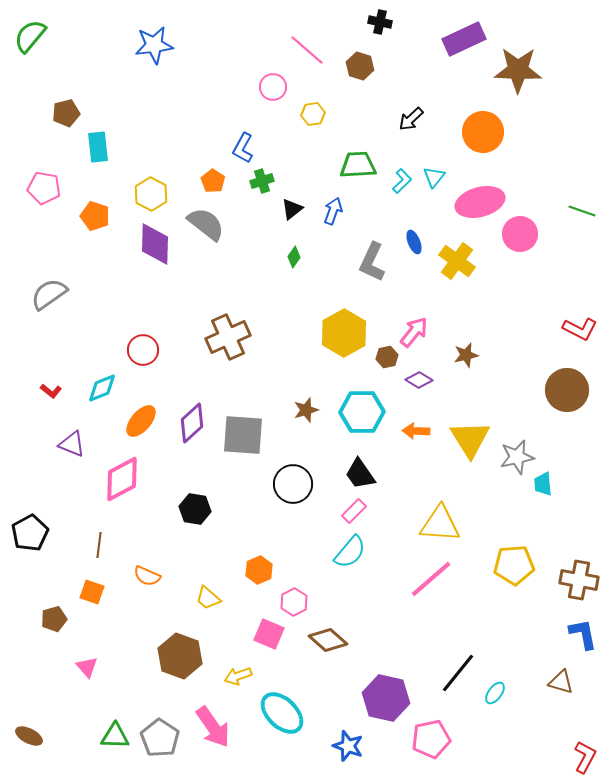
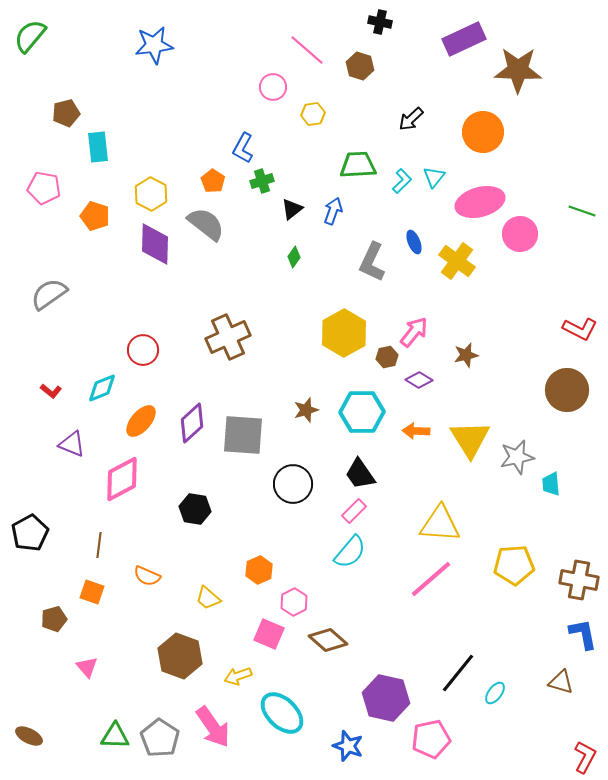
cyan trapezoid at (543, 484): moved 8 px right
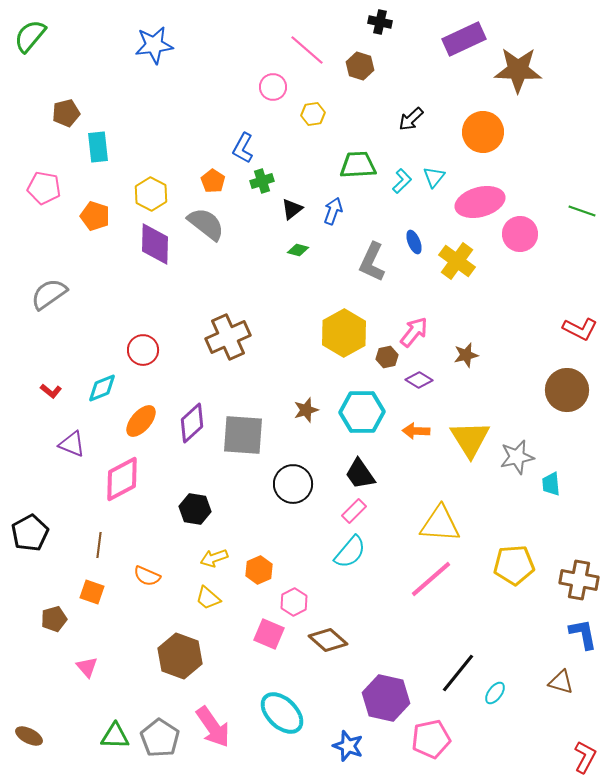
green diamond at (294, 257): moved 4 px right, 7 px up; rotated 70 degrees clockwise
yellow arrow at (238, 676): moved 24 px left, 118 px up
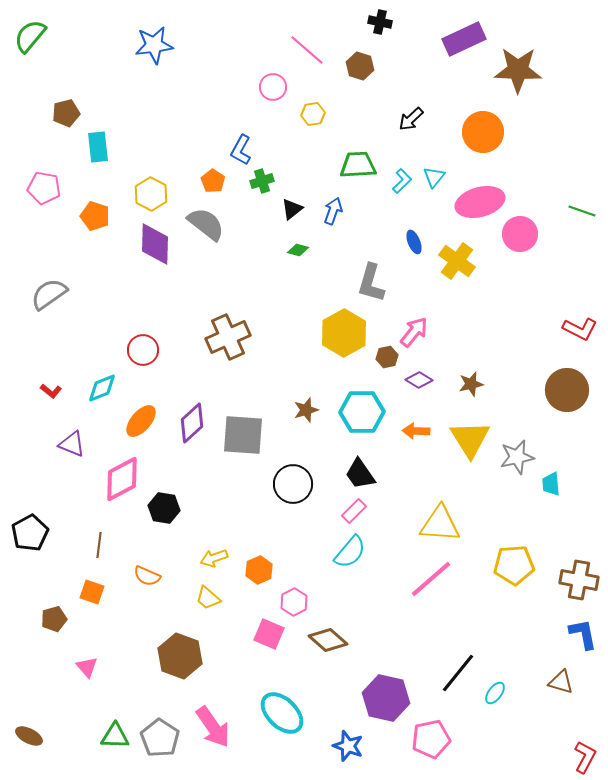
blue L-shape at (243, 148): moved 2 px left, 2 px down
gray L-shape at (372, 262): moved 1 px left, 21 px down; rotated 9 degrees counterclockwise
brown star at (466, 355): moved 5 px right, 29 px down
black hexagon at (195, 509): moved 31 px left, 1 px up
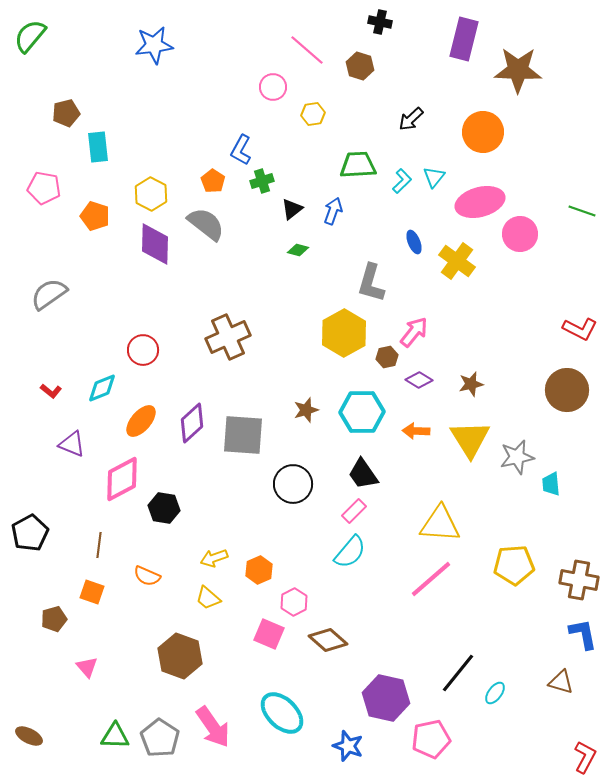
purple rectangle at (464, 39): rotated 51 degrees counterclockwise
black trapezoid at (360, 474): moved 3 px right
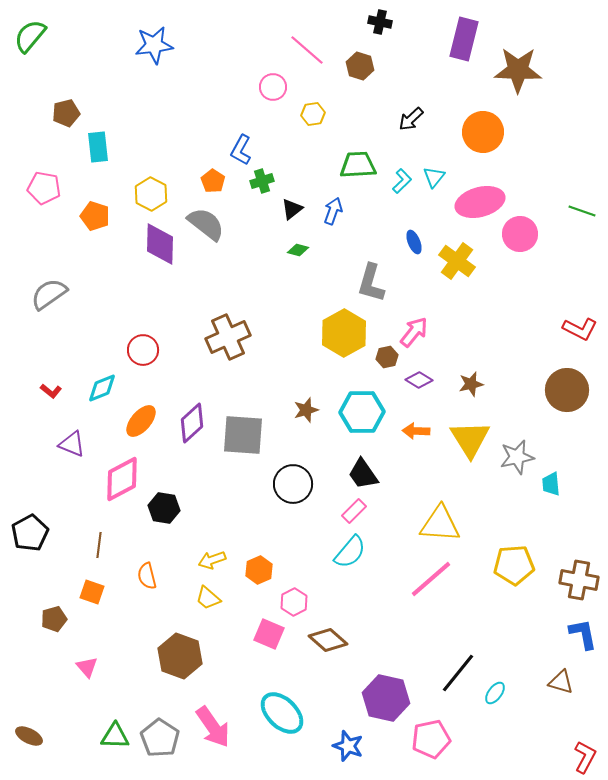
purple diamond at (155, 244): moved 5 px right
yellow arrow at (214, 558): moved 2 px left, 2 px down
orange semicircle at (147, 576): rotated 52 degrees clockwise
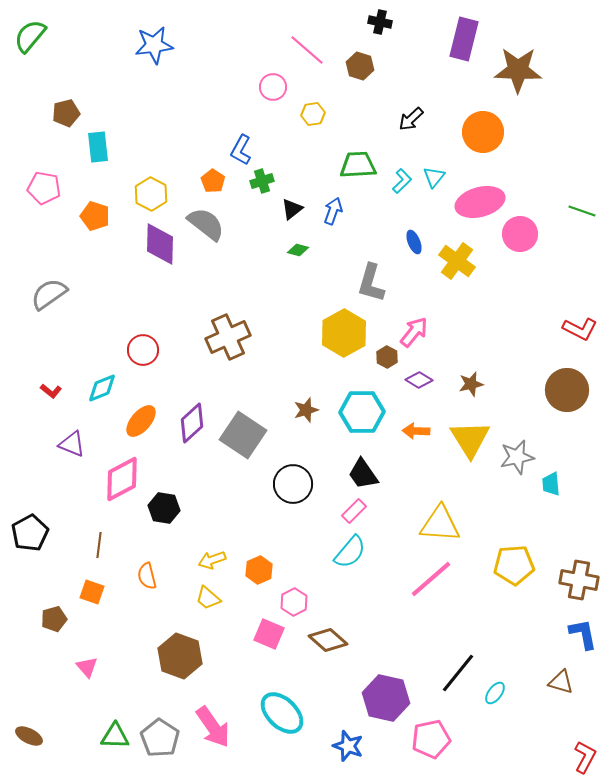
brown hexagon at (387, 357): rotated 20 degrees counterclockwise
gray square at (243, 435): rotated 30 degrees clockwise
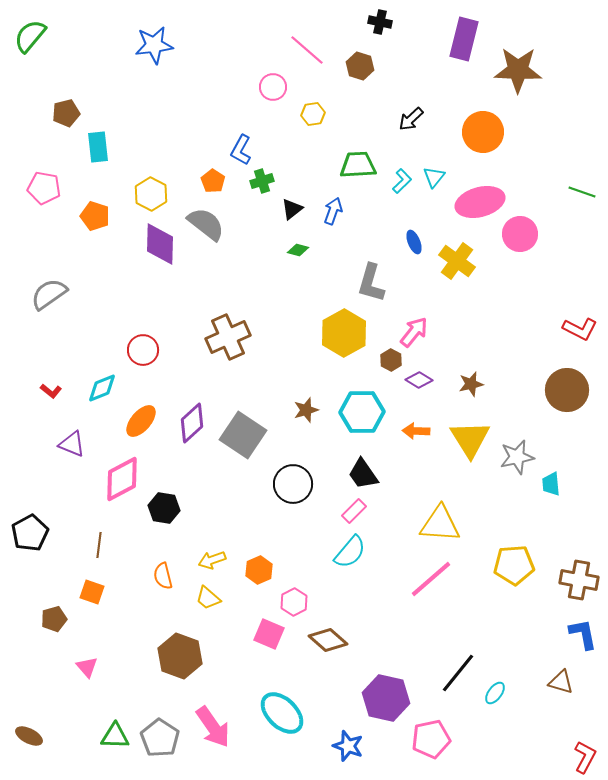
green line at (582, 211): moved 19 px up
brown hexagon at (387, 357): moved 4 px right, 3 px down
orange semicircle at (147, 576): moved 16 px right
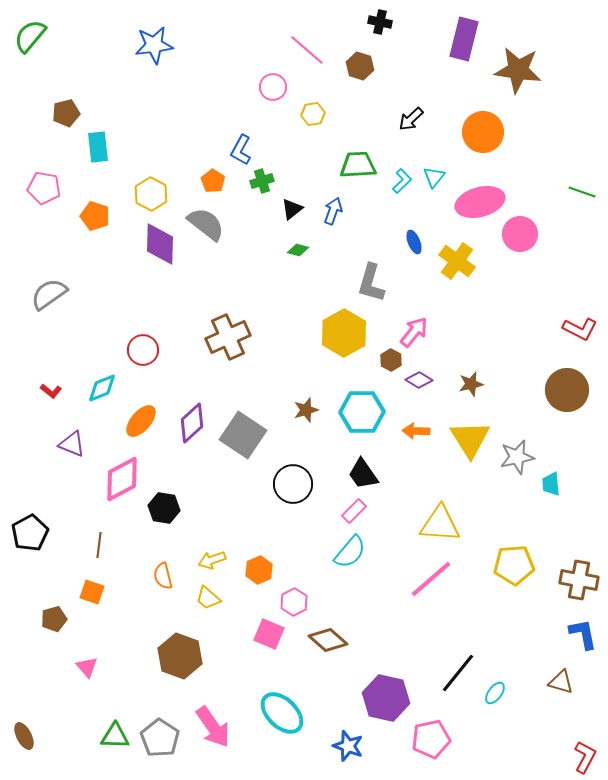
brown star at (518, 70): rotated 6 degrees clockwise
brown ellipse at (29, 736): moved 5 px left; rotated 36 degrees clockwise
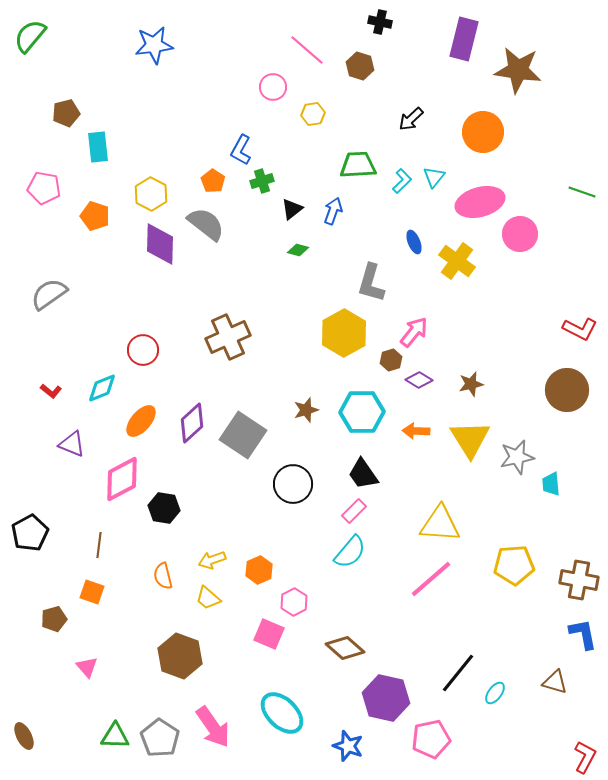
brown hexagon at (391, 360): rotated 15 degrees clockwise
brown diamond at (328, 640): moved 17 px right, 8 px down
brown triangle at (561, 682): moved 6 px left
